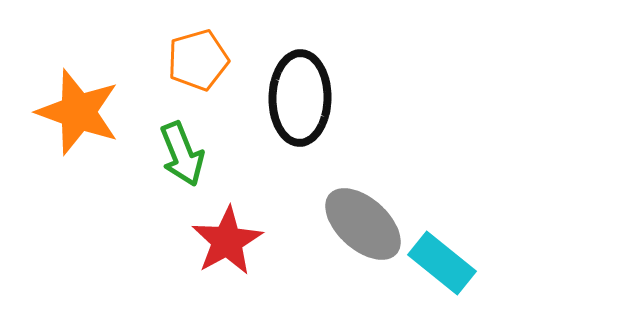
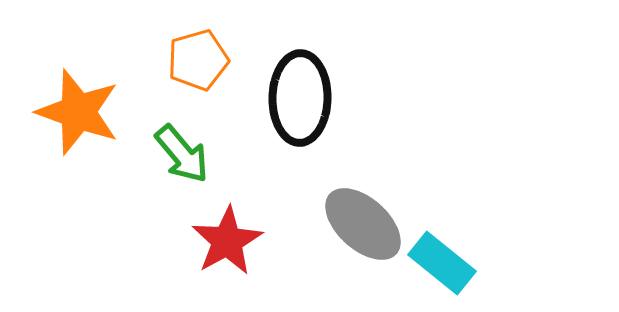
green arrow: rotated 18 degrees counterclockwise
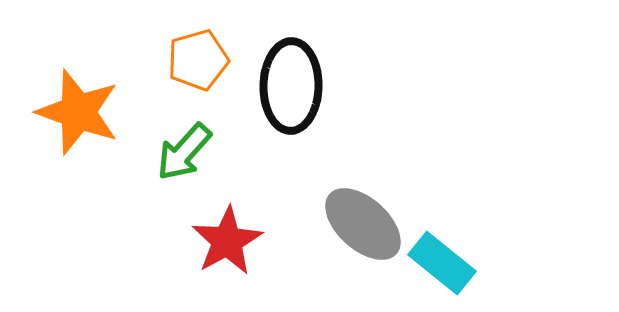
black ellipse: moved 9 px left, 12 px up
green arrow: moved 2 px right, 2 px up; rotated 82 degrees clockwise
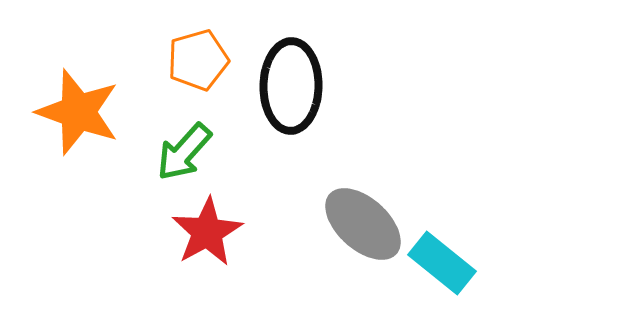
red star: moved 20 px left, 9 px up
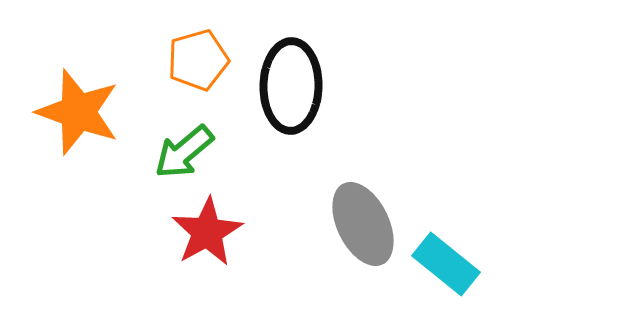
green arrow: rotated 8 degrees clockwise
gray ellipse: rotated 22 degrees clockwise
cyan rectangle: moved 4 px right, 1 px down
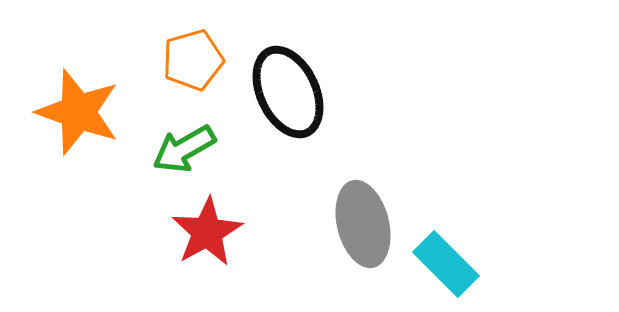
orange pentagon: moved 5 px left
black ellipse: moved 3 px left, 6 px down; rotated 26 degrees counterclockwise
green arrow: moved 3 px up; rotated 10 degrees clockwise
gray ellipse: rotated 12 degrees clockwise
cyan rectangle: rotated 6 degrees clockwise
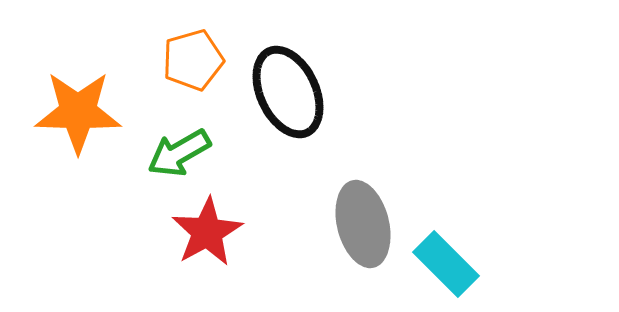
orange star: rotated 18 degrees counterclockwise
green arrow: moved 5 px left, 4 px down
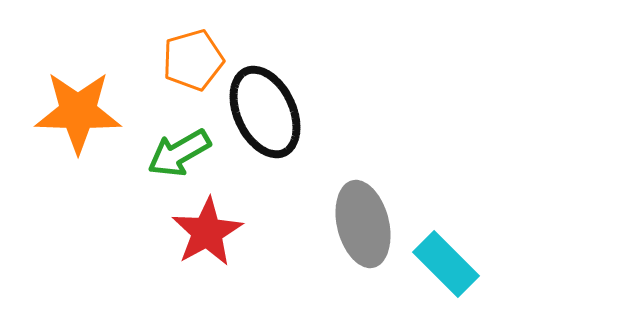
black ellipse: moved 23 px left, 20 px down
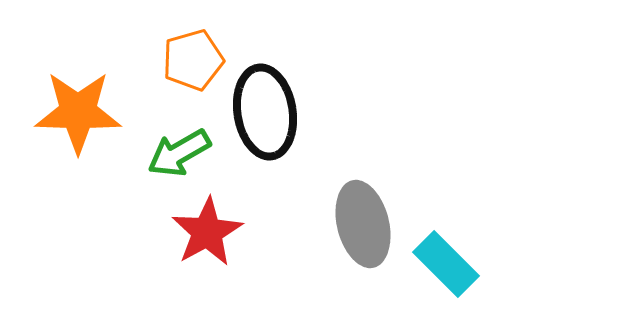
black ellipse: rotated 16 degrees clockwise
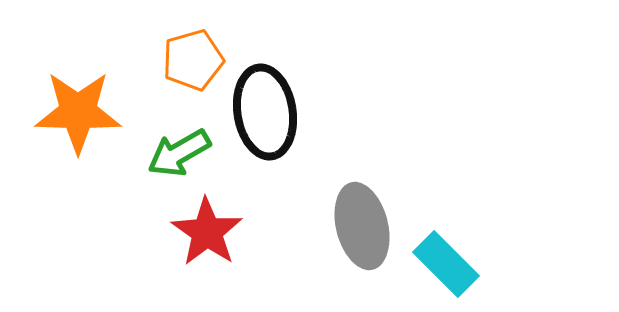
gray ellipse: moved 1 px left, 2 px down
red star: rotated 8 degrees counterclockwise
